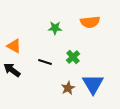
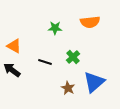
blue triangle: moved 1 px right, 2 px up; rotated 20 degrees clockwise
brown star: rotated 16 degrees counterclockwise
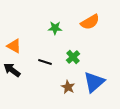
orange semicircle: rotated 24 degrees counterclockwise
brown star: moved 1 px up
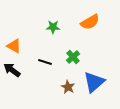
green star: moved 2 px left, 1 px up
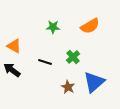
orange semicircle: moved 4 px down
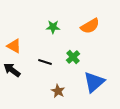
brown star: moved 10 px left, 4 px down
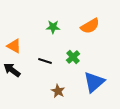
black line: moved 1 px up
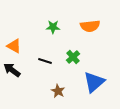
orange semicircle: rotated 24 degrees clockwise
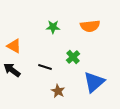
black line: moved 6 px down
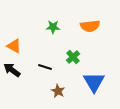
blue triangle: rotated 20 degrees counterclockwise
